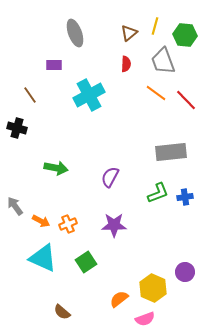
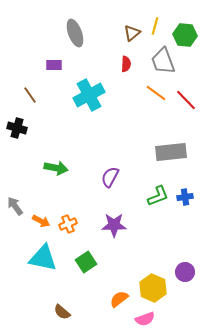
brown triangle: moved 3 px right
green L-shape: moved 3 px down
cyan triangle: rotated 12 degrees counterclockwise
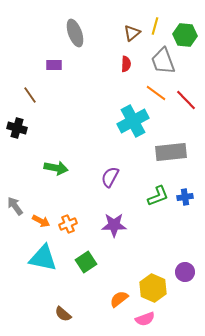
cyan cross: moved 44 px right, 26 px down
brown semicircle: moved 1 px right, 2 px down
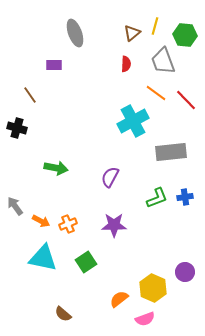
green L-shape: moved 1 px left, 2 px down
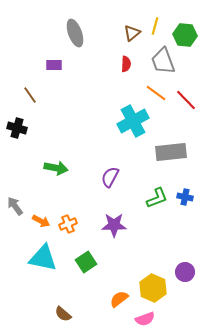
blue cross: rotated 21 degrees clockwise
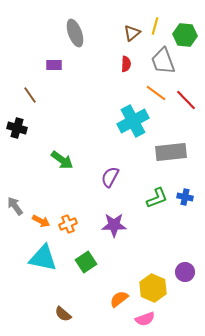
green arrow: moved 6 px right, 8 px up; rotated 25 degrees clockwise
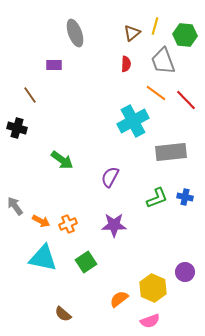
pink semicircle: moved 5 px right, 2 px down
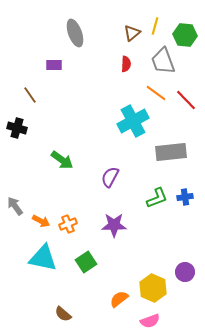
blue cross: rotated 21 degrees counterclockwise
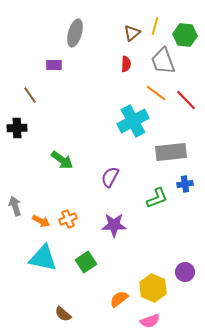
gray ellipse: rotated 36 degrees clockwise
black cross: rotated 18 degrees counterclockwise
blue cross: moved 13 px up
gray arrow: rotated 18 degrees clockwise
orange cross: moved 5 px up
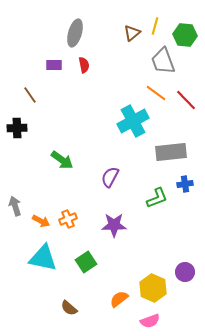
red semicircle: moved 42 px left, 1 px down; rotated 14 degrees counterclockwise
brown semicircle: moved 6 px right, 6 px up
